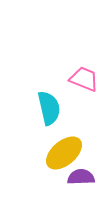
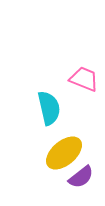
purple semicircle: rotated 144 degrees clockwise
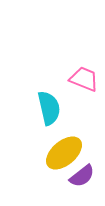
purple semicircle: moved 1 px right, 1 px up
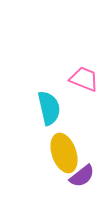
yellow ellipse: rotated 69 degrees counterclockwise
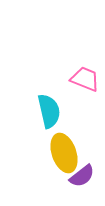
pink trapezoid: moved 1 px right
cyan semicircle: moved 3 px down
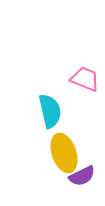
cyan semicircle: moved 1 px right
purple semicircle: rotated 12 degrees clockwise
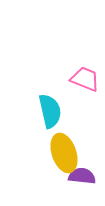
purple semicircle: rotated 148 degrees counterclockwise
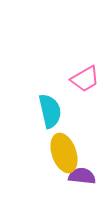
pink trapezoid: rotated 128 degrees clockwise
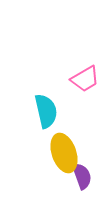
cyan semicircle: moved 4 px left
purple semicircle: rotated 64 degrees clockwise
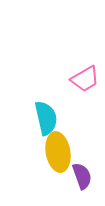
cyan semicircle: moved 7 px down
yellow ellipse: moved 6 px left, 1 px up; rotated 9 degrees clockwise
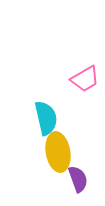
purple semicircle: moved 4 px left, 3 px down
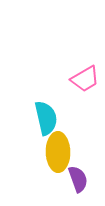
yellow ellipse: rotated 9 degrees clockwise
